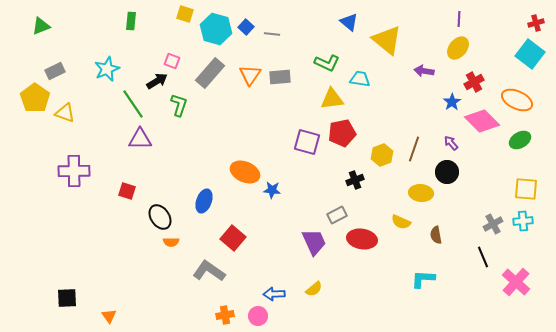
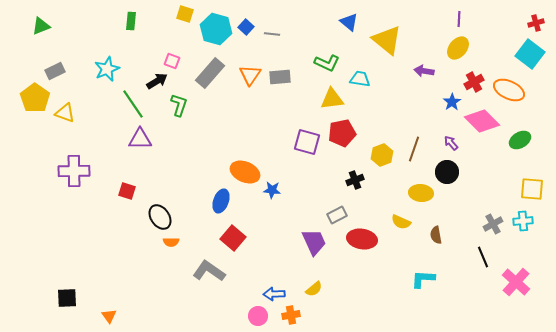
orange ellipse at (517, 100): moved 8 px left, 10 px up
yellow square at (526, 189): moved 6 px right
blue ellipse at (204, 201): moved 17 px right
orange cross at (225, 315): moved 66 px right
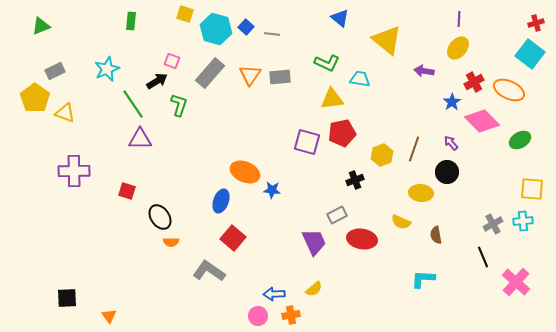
blue triangle at (349, 22): moved 9 px left, 4 px up
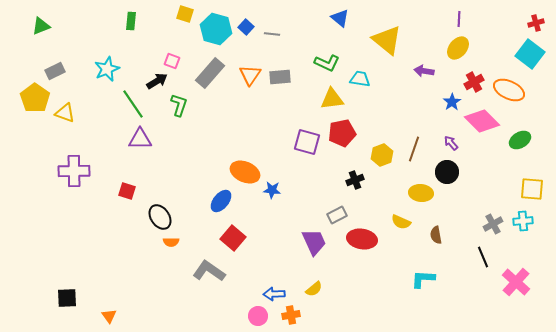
blue ellipse at (221, 201): rotated 20 degrees clockwise
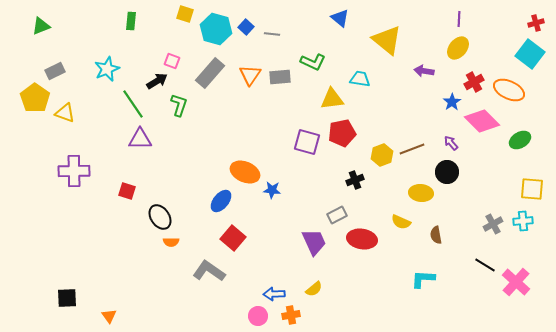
green L-shape at (327, 63): moved 14 px left, 1 px up
brown line at (414, 149): moved 2 px left; rotated 50 degrees clockwise
black line at (483, 257): moved 2 px right, 8 px down; rotated 35 degrees counterclockwise
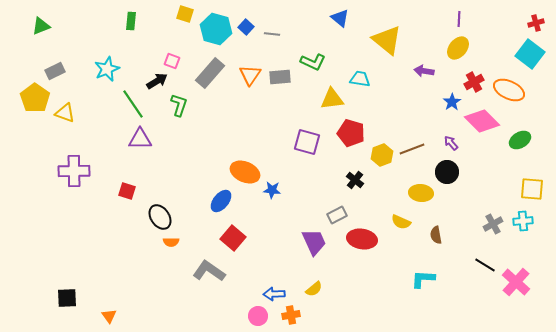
red pentagon at (342, 133): moved 9 px right; rotated 28 degrees clockwise
black cross at (355, 180): rotated 30 degrees counterclockwise
